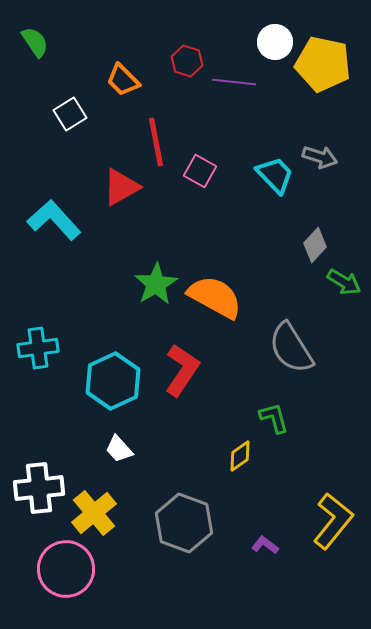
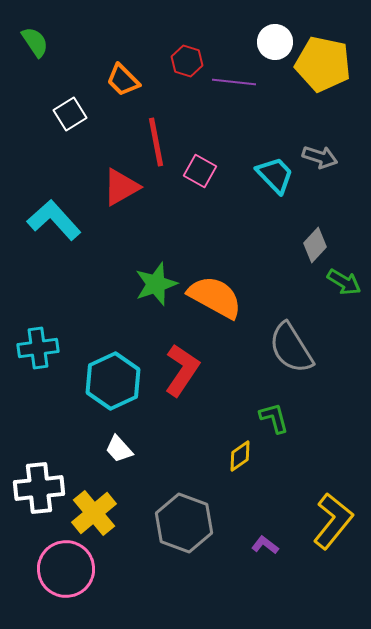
green star: rotated 12 degrees clockwise
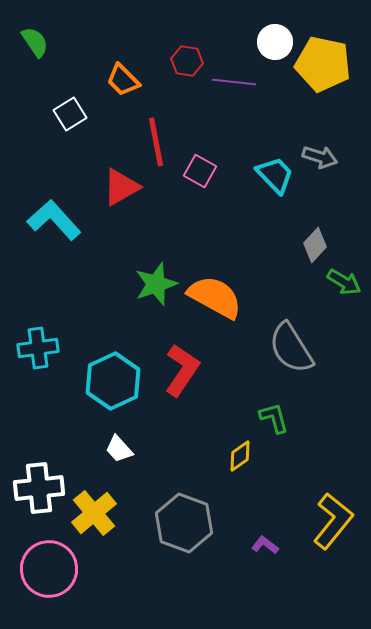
red hexagon: rotated 8 degrees counterclockwise
pink circle: moved 17 px left
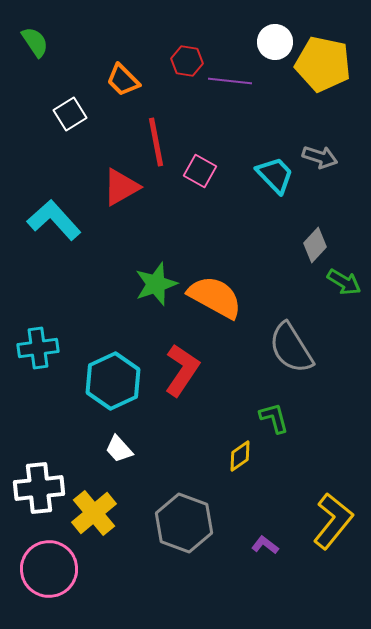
purple line: moved 4 px left, 1 px up
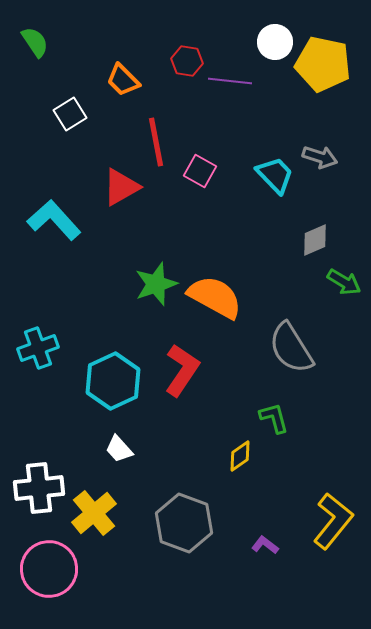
gray diamond: moved 5 px up; rotated 24 degrees clockwise
cyan cross: rotated 12 degrees counterclockwise
